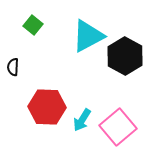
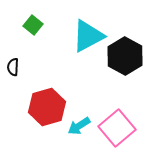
red hexagon: rotated 18 degrees counterclockwise
cyan arrow: moved 3 px left, 6 px down; rotated 25 degrees clockwise
pink square: moved 1 px left, 1 px down
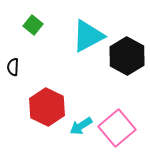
black hexagon: moved 2 px right
red hexagon: rotated 18 degrees counterclockwise
cyan arrow: moved 2 px right
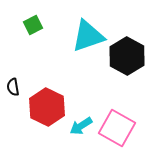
green square: rotated 24 degrees clockwise
cyan triangle: rotated 9 degrees clockwise
black semicircle: moved 20 px down; rotated 12 degrees counterclockwise
pink square: rotated 21 degrees counterclockwise
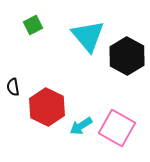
cyan triangle: rotated 51 degrees counterclockwise
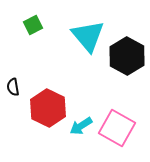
red hexagon: moved 1 px right, 1 px down
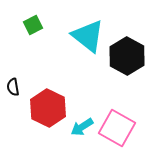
cyan triangle: rotated 12 degrees counterclockwise
cyan arrow: moved 1 px right, 1 px down
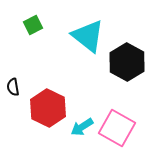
black hexagon: moved 6 px down
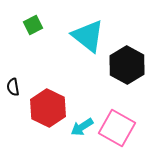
black hexagon: moved 3 px down
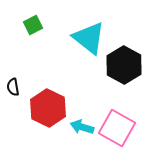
cyan triangle: moved 1 px right, 2 px down
black hexagon: moved 3 px left
cyan arrow: rotated 50 degrees clockwise
